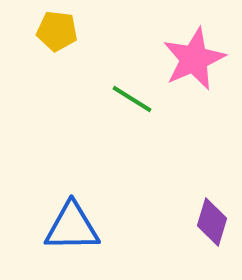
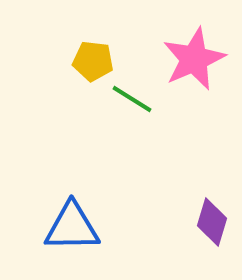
yellow pentagon: moved 36 px right, 30 px down
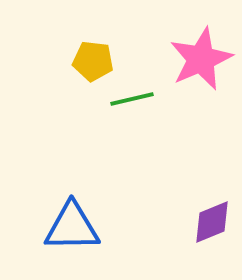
pink star: moved 7 px right
green line: rotated 45 degrees counterclockwise
purple diamond: rotated 51 degrees clockwise
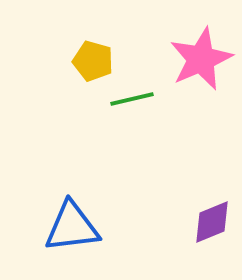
yellow pentagon: rotated 9 degrees clockwise
blue triangle: rotated 6 degrees counterclockwise
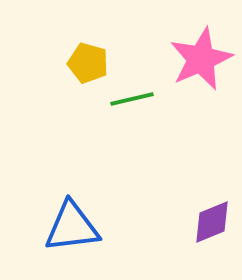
yellow pentagon: moved 5 px left, 2 px down
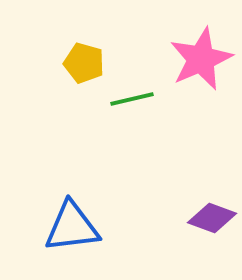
yellow pentagon: moved 4 px left
purple diamond: moved 4 px up; rotated 42 degrees clockwise
